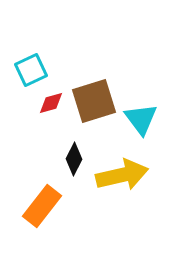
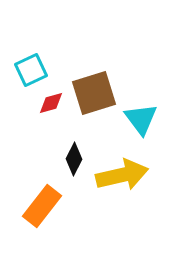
brown square: moved 8 px up
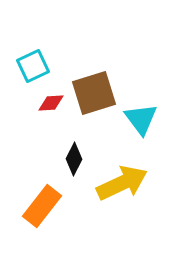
cyan square: moved 2 px right, 4 px up
red diamond: rotated 12 degrees clockwise
yellow arrow: moved 8 px down; rotated 12 degrees counterclockwise
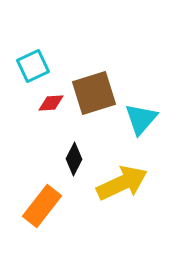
cyan triangle: rotated 18 degrees clockwise
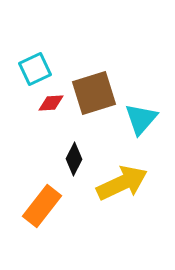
cyan square: moved 2 px right, 3 px down
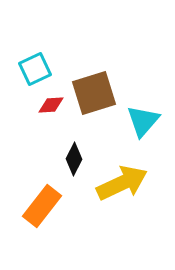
red diamond: moved 2 px down
cyan triangle: moved 2 px right, 2 px down
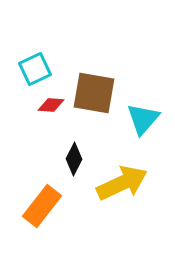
brown square: rotated 27 degrees clockwise
red diamond: rotated 8 degrees clockwise
cyan triangle: moved 2 px up
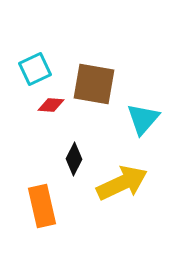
brown square: moved 9 px up
orange rectangle: rotated 51 degrees counterclockwise
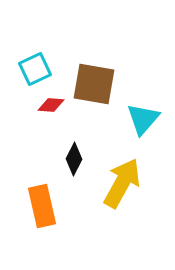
yellow arrow: rotated 36 degrees counterclockwise
